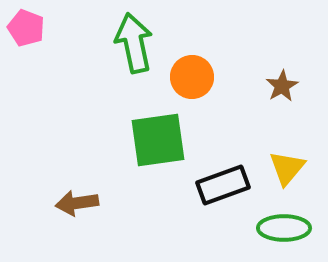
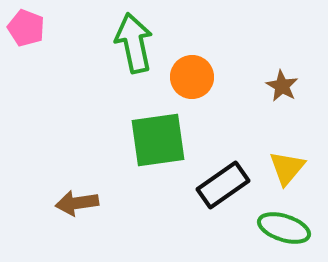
brown star: rotated 12 degrees counterclockwise
black rectangle: rotated 15 degrees counterclockwise
green ellipse: rotated 18 degrees clockwise
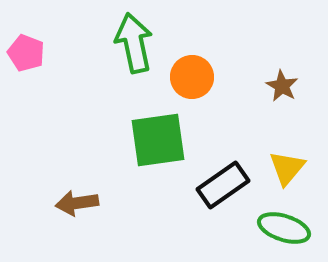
pink pentagon: moved 25 px down
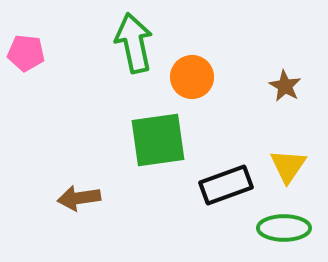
pink pentagon: rotated 15 degrees counterclockwise
brown star: moved 3 px right
yellow triangle: moved 1 px right, 2 px up; rotated 6 degrees counterclockwise
black rectangle: moved 3 px right; rotated 15 degrees clockwise
brown arrow: moved 2 px right, 5 px up
green ellipse: rotated 18 degrees counterclockwise
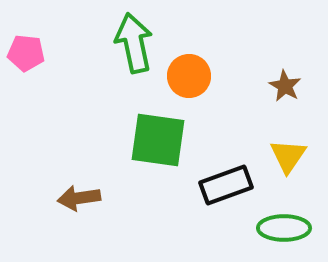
orange circle: moved 3 px left, 1 px up
green square: rotated 16 degrees clockwise
yellow triangle: moved 10 px up
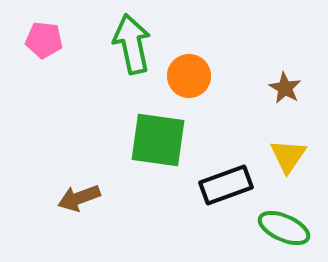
green arrow: moved 2 px left, 1 px down
pink pentagon: moved 18 px right, 13 px up
brown star: moved 2 px down
brown arrow: rotated 12 degrees counterclockwise
green ellipse: rotated 24 degrees clockwise
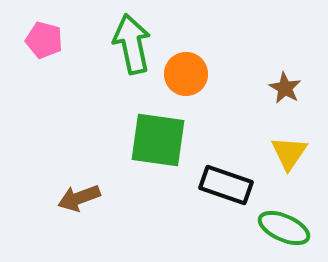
pink pentagon: rotated 9 degrees clockwise
orange circle: moved 3 px left, 2 px up
yellow triangle: moved 1 px right, 3 px up
black rectangle: rotated 39 degrees clockwise
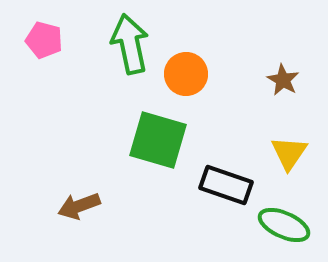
green arrow: moved 2 px left
brown star: moved 2 px left, 8 px up
green square: rotated 8 degrees clockwise
brown arrow: moved 8 px down
green ellipse: moved 3 px up
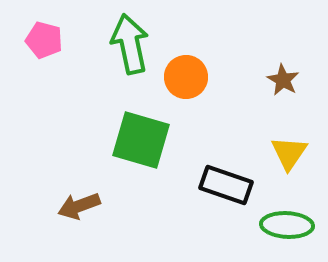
orange circle: moved 3 px down
green square: moved 17 px left
green ellipse: moved 3 px right; rotated 21 degrees counterclockwise
